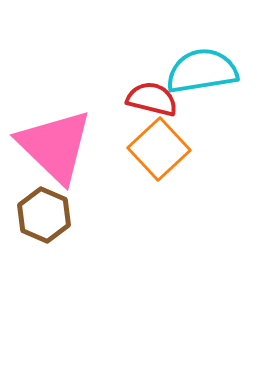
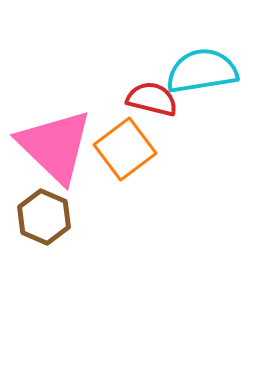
orange square: moved 34 px left; rotated 6 degrees clockwise
brown hexagon: moved 2 px down
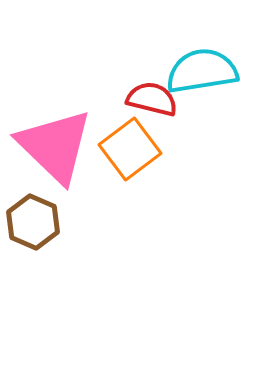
orange square: moved 5 px right
brown hexagon: moved 11 px left, 5 px down
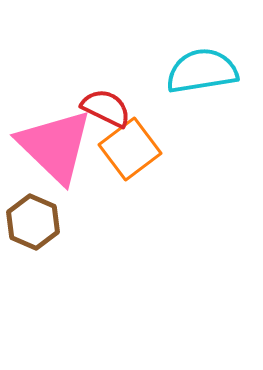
red semicircle: moved 46 px left, 9 px down; rotated 12 degrees clockwise
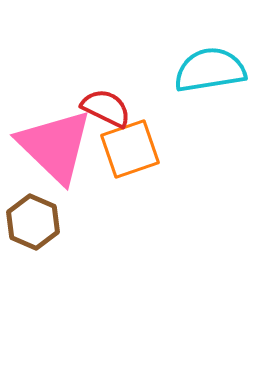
cyan semicircle: moved 8 px right, 1 px up
orange square: rotated 18 degrees clockwise
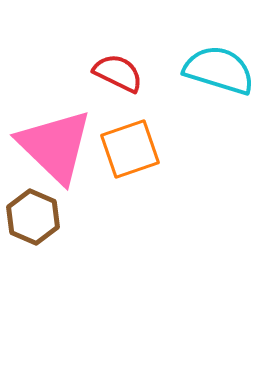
cyan semicircle: moved 9 px right; rotated 26 degrees clockwise
red semicircle: moved 12 px right, 35 px up
brown hexagon: moved 5 px up
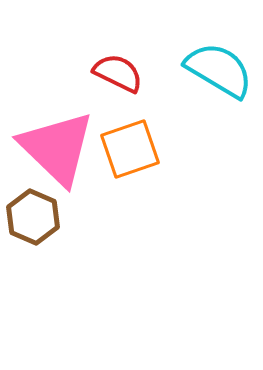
cyan semicircle: rotated 14 degrees clockwise
pink triangle: moved 2 px right, 2 px down
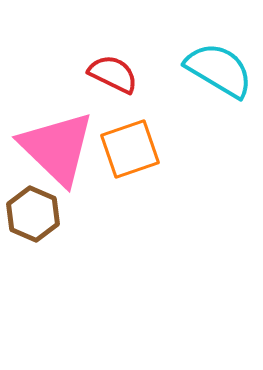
red semicircle: moved 5 px left, 1 px down
brown hexagon: moved 3 px up
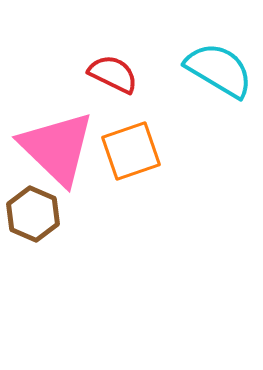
orange square: moved 1 px right, 2 px down
